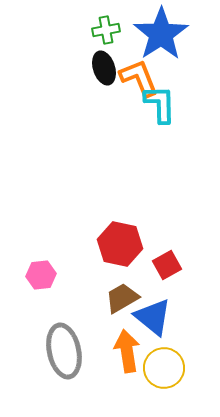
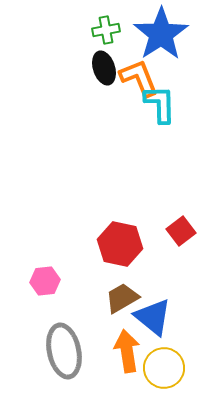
red square: moved 14 px right, 34 px up; rotated 8 degrees counterclockwise
pink hexagon: moved 4 px right, 6 px down
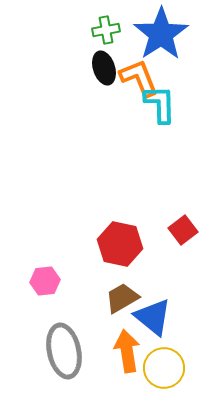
red square: moved 2 px right, 1 px up
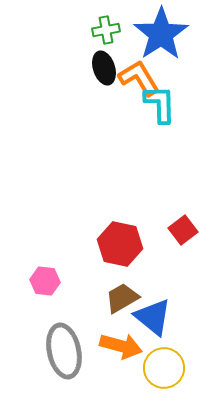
orange L-shape: rotated 9 degrees counterclockwise
pink hexagon: rotated 12 degrees clockwise
orange arrow: moved 6 px left, 5 px up; rotated 114 degrees clockwise
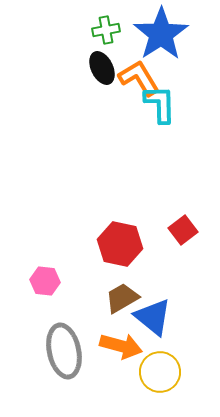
black ellipse: moved 2 px left; rotated 8 degrees counterclockwise
yellow circle: moved 4 px left, 4 px down
